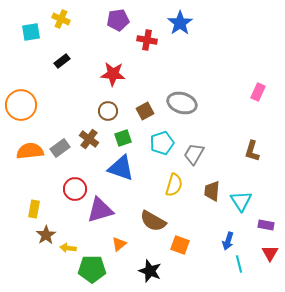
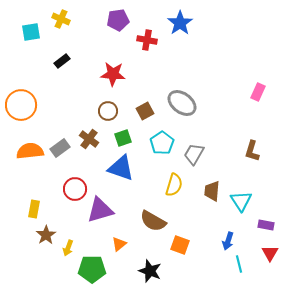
gray ellipse: rotated 20 degrees clockwise
cyan pentagon: rotated 15 degrees counterclockwise
yellow arrow: rotated 77 degrees counterclockwise
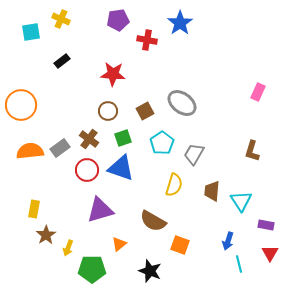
red circle: moved 12 px right, 19 px up
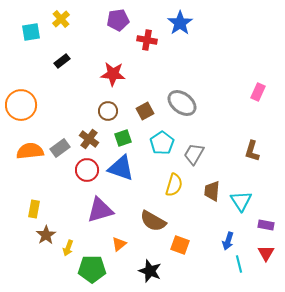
yellow cross: rotated 24 degrees clockwise
red triangle: moved 4 px left
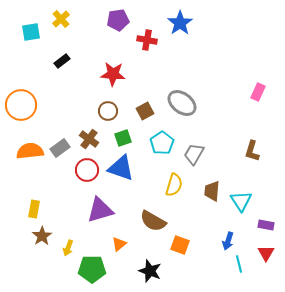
brown star: moved 4 px left, 1 px down
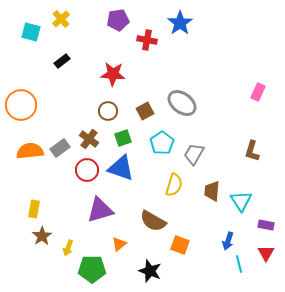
cyan square: rotated 24 degrees clockwise
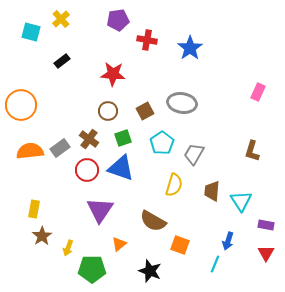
blue star: moved 10 px right, 25 px down
gray ellipse: rotated 28 degrees counterclockwise
purple triangle: rotated 40 degrees counterclockwise
cyan line: moved 24 px left; rotated 36 degrees clockwise
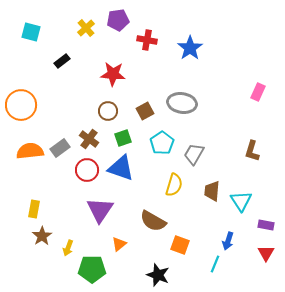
yellow cross: moved 25 px right, 9 px down
black star: moved 8 px right, 4 px down
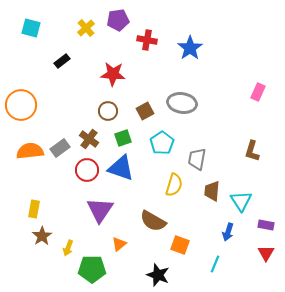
cyan square: moved 4 px up
gray trapezoid: moved 3 px right, 5 px down; rotated 20 degrees counterclockwise
blue arrow: moved 9 px up
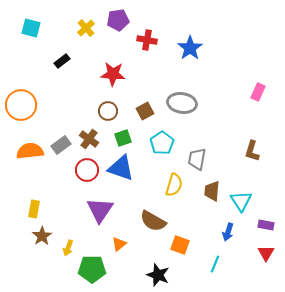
gray rectangle: moved 1 px right, 3 px up
